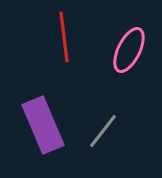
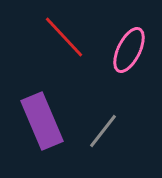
red line: rotated 36 degrees counterclockwise
purple rectangle: moved 1 px left, 4 px up
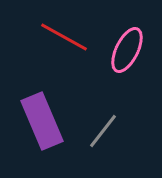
red line: rotated 18 degrees counterclockwise
pink ellipse: moved 2 px left
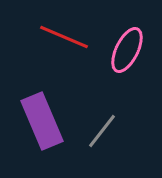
red line: rotated 6 degrees counterclockwise
gray line: moved 1 px left
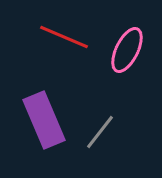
purple rectangle: moved 2 px right, 1 px up
gray line: moved 2 px left, 1 px down
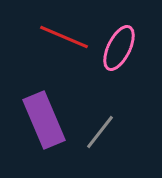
pink ellipse: moved 8 px left, 2 px up
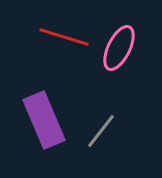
red line: rotated 6 degrees counterclockwise
gray line: moved 1 px right, 1 px up
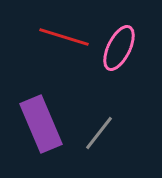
purple rectangle: moved 3 px left, 4 px down
gray line: moved 2 px left, 2 px down
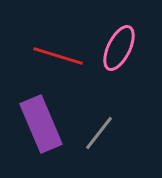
red line: moved 6 px left, 19 px down
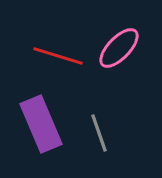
pink ellipse: rotated 18 degrees clockwise
gray line: rotated 57 degrees counterclockwise
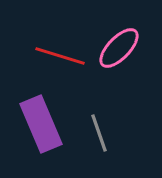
red line: moved 2 px right
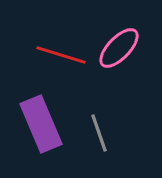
red line: moved 1 px right, 1 px up
